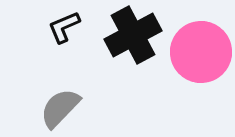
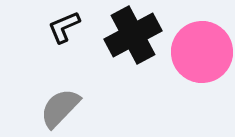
pink circle: moved 1 px right
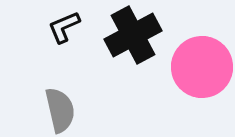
pink circle: moved 15 px down
gray semicircle: moved 2 px down; rotated 123 degrees clockwise
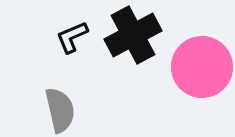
black L-shape: moved 8 px right, 10 px down
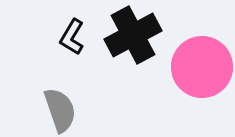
black L-shape: rotated 36 degrees counterclockwise
gray semicircle: rotated 6 degrees counterclockwise
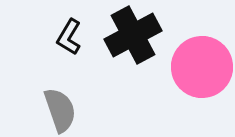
black L-shape: moved 3 px left
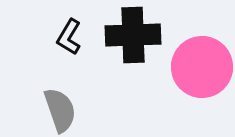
black cross: rotated 26 degrees clockwise
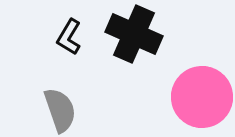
black cross: moved 1 px right, 1 px up; rotated 26 degrees clockwise
pink circle: moved 30 px down
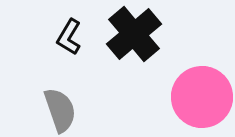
black cross: rotated 26 degrees clockwise
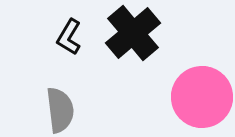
black cross: moved 1 px left, 1 px up
gray semicircle: rotated 12 degrees clockwise
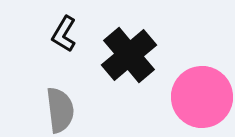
black cross: moved 4 px left, 22 px down
black L-shape: moved 5 px left, 3 px up
